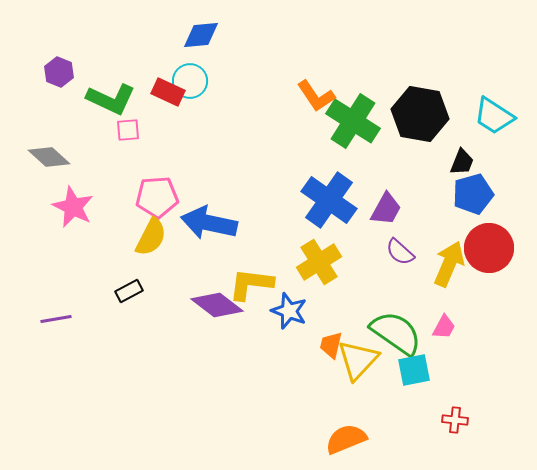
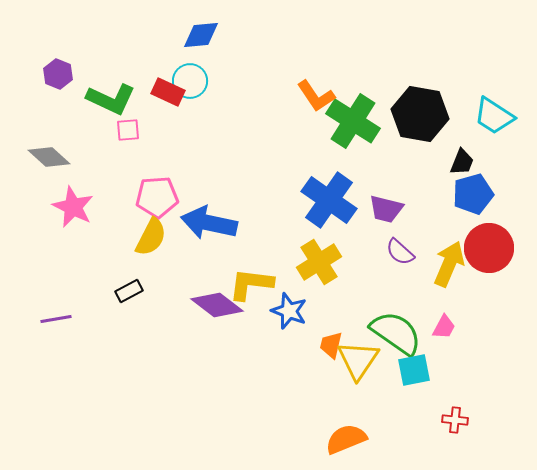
purple hexagon: moved 1 px left, 2 px down
purple trapezoid: rotated 75 degrees clockwise
yellow triangle: rotated 9 degrees counterclockwise
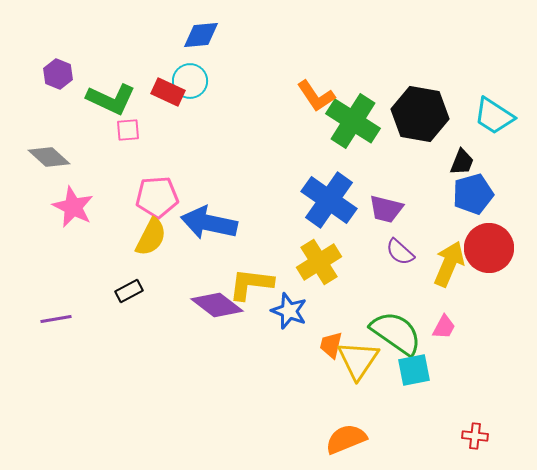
red cross: moved 20 px right, 16 px down
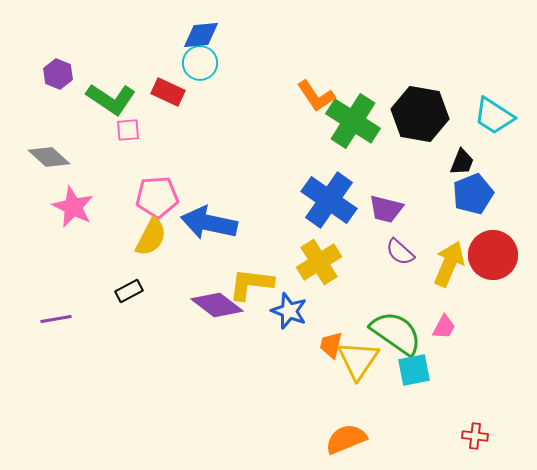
cyan circle: moved 10 px right, 18 px up
green L-shape: rotated 9 degrees clockwise
blue pentagon: rotated 6 degrees counterclockwise
red circle: moved 4 px right, 7 px down
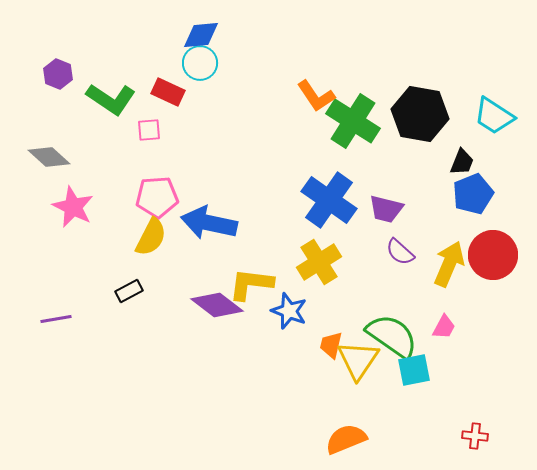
pink square: moved 21 px right
green semicircle: moved 4 px left, 3 px down
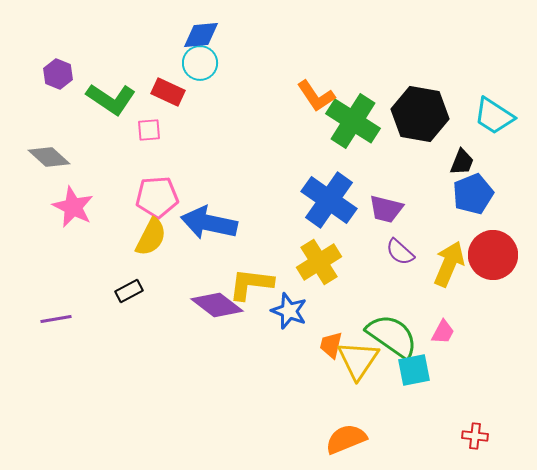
pink trapezoid: moved 1 px left, 5 px down
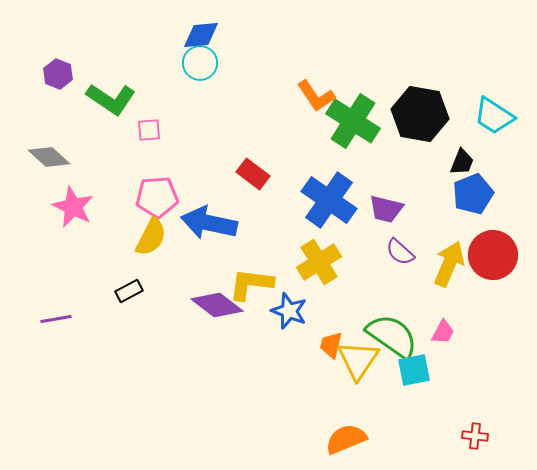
red rectangle: moved 85 px right, 82 px down; rotated 12 degrees clockwise
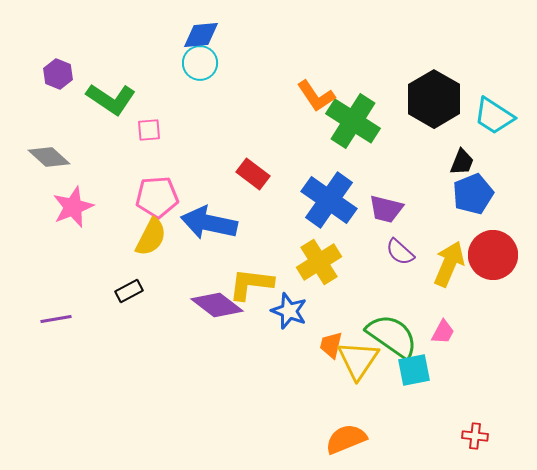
black hexagon: moved 14 px right, 15 px up; rotated 20 degrees clockwise
pink star: rotated 24 degrees clockwise
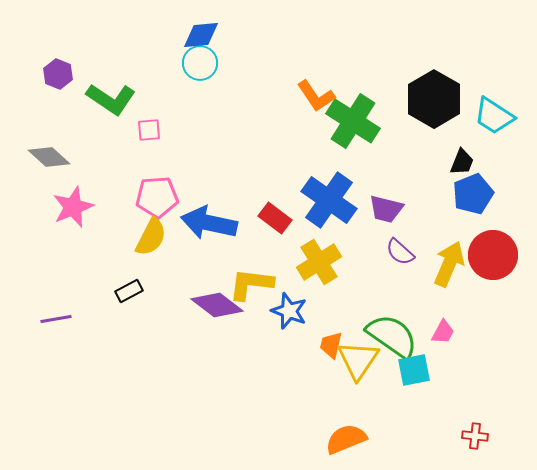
red rectangle: moved 22 px right, 44 px down
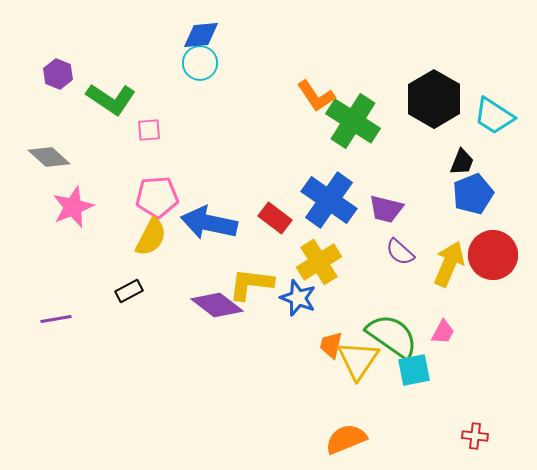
blue star: moved 9 px right, 13 px up
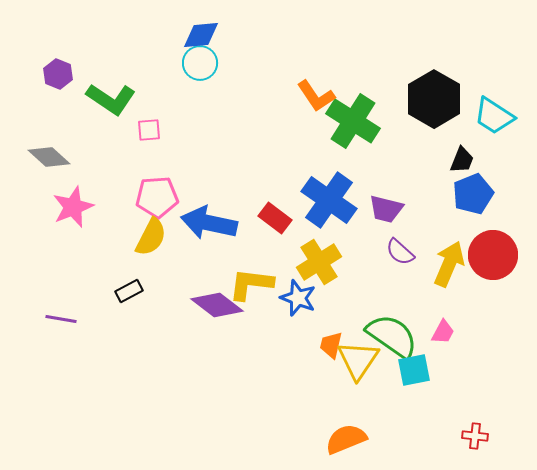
black trapezoid: moved 2 px up
purple line: moved 5 px right; rotated 20 degrees clockwise
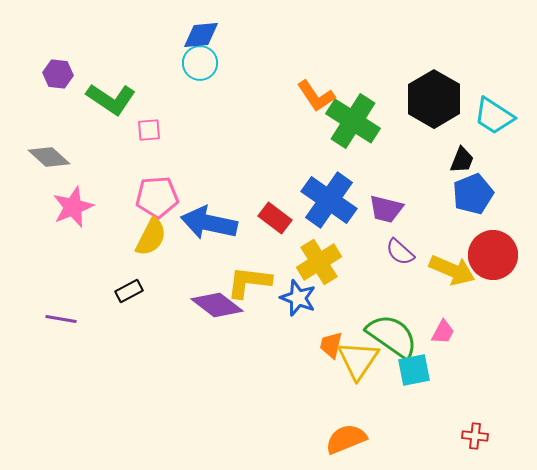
purple hexagon: rotated 16 degrees counterclockwise
yellow arrow: moved 3 px right, 6 px down; rotated 90 degrees clockwise
yellow L-shape: moved 2 px left, 2 px up
